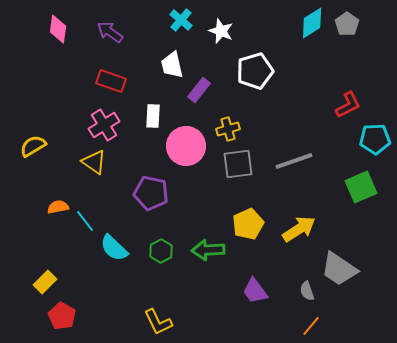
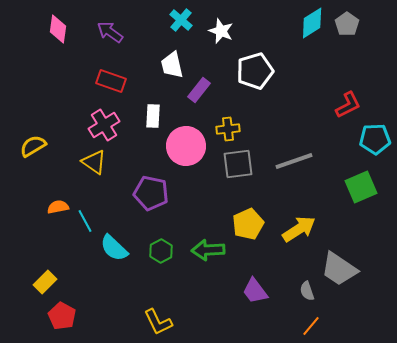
yellow cross: rotated 10 degrees clockwise
cyan line: rotated 10 degrees clockwise
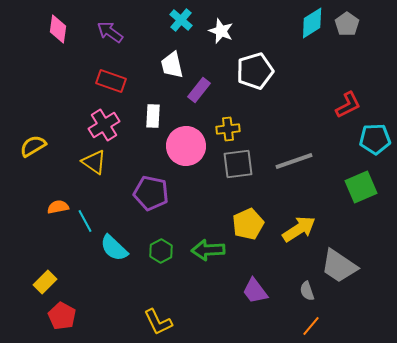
gray trapezoid: moved 3 px up
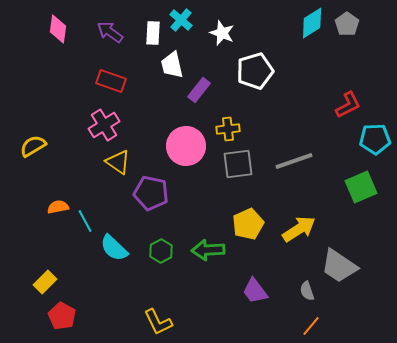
white star: moved 1 px right, 2 px down
white rectangle: moved 83 px up
yellow triangle: moved 24 px right
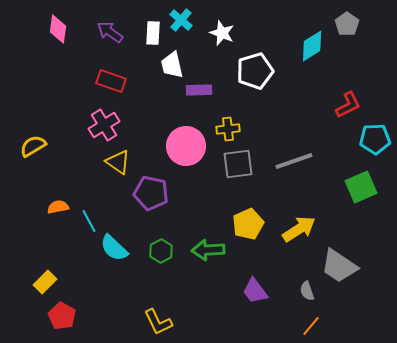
cyan diamond: moved 23 px down
purple rectangle: rotated 50 degrees clockwise
cyan line: moved 4 px right
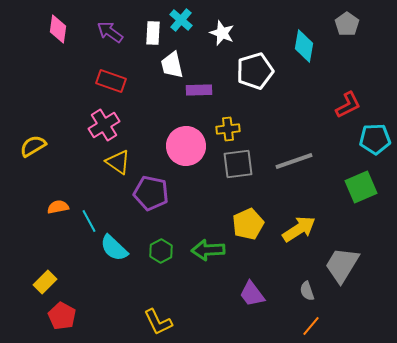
cyan diamond: moved 8 px left; rotated 48 degrees counterclockwise
gray trapezoid: moved 3 px right, 1 px up; rotated 87 degrees clockwise
purple trapezoid: moved 3 px left, 3 px down
